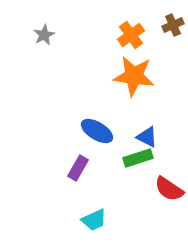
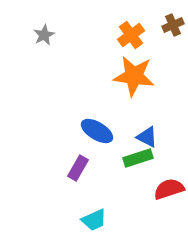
red semicircle: rotated 128 degrees clockwise
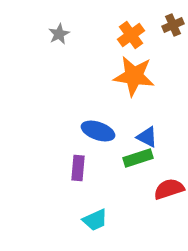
gray star: moved 15 px right, 1 px up
blue ellipse: moved 1 px right; rotated 12 degrees counterclockwise
purple rectangle: rotated 25 degrees counterclockwise
cyan trapezoid: moved 1 px right
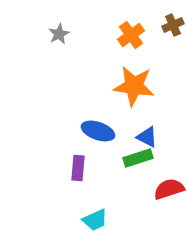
orange star: moved 10 px down
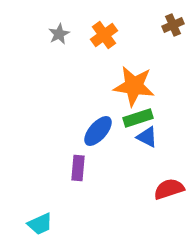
orange cross: moved 27 px left
blue ellipse: rotated 68 degrees counterclockwise
green rectangle: moved 40 px up
cyan trapezoid: moved 55 px left, 4 px down
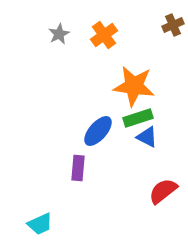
red semicircle: moved 6 px left, 2 px down; rotated 20 degrees counterclockwise
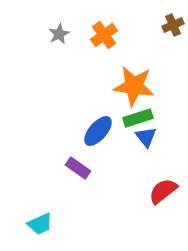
blue triangle: moved 1 px left; rotated 25 degrees clockwise
purple rectangle: rotated 60 degrees counterclockwise
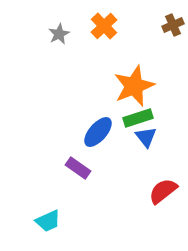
orange cross: moved 9 px up; rotated 8 degrees counterclockwise
orange star: rotated 30 degrees counterclockwise
blue ellipse: moved 1 px down
cyan trapezoid: moved 8 px right, 3 px up
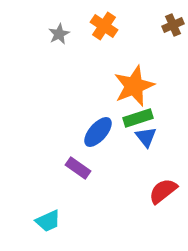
orange cross: rotated 12 degrees counterclockwise
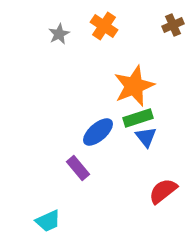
blue ellipse: rotated 8 degrees clockwise
purple rectangle: rotated 15 degrees clockwise
